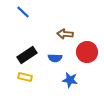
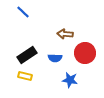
red circle: moved 2 px left, 1 px down
yellow rectangle: moved 1 px up
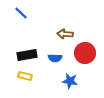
blue line: moved 2 px left, 1 px down
black rectangle: rotated 24 degrees clockwise
blue star: moved 1 px down
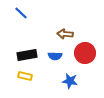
blue semicircle: moved 2 px up
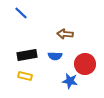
red circle: moved 11 px down
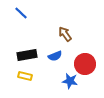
brown arrow: rotated 49 degrees clockwise
blue semicircle: rotated 24 degrees counterclockwise
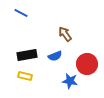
blue line: rotated 16 degrees counterclockwise
red circle: moved 2 px right
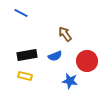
red circle: moved 3 px up
